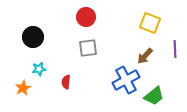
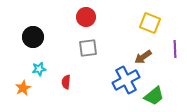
brown arrow: moved 2 px left, 1 px down; rotated 12 degrees clockwise
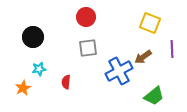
purple line: moved 3 px left
blue cross: moved 7 px left, 9 px up
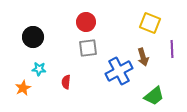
red circle: moved 5 px down
brown arrow: rotated 72 degrees counterclockwise
cyan star: rotated 16 degrees clockwise
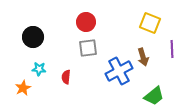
red semicircle: moved 5 px up
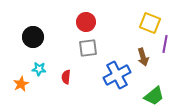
purple line: moved 7 px left, 5 px up; rotated 12 degrees clockwise
blue cross: moved 2 px left, 4 px down
orange star: moved 2 px left, 4 px up
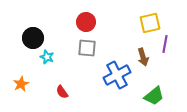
yellow square: rotated 35 degrees counterclockwise
black circle: moved 1 px down
gray square: moved 1 px left; rotated 12 degrees clockwise
cyan star: moved 8 px right, 12 px up; rotated 16 degrees clockwise
red semicircle: moved 4 px left, 15 px down; rotated 40 degrees counterclockwise
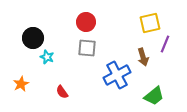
purple line: rotated 12 degrees clockwise
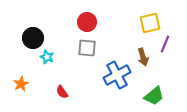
red circle: moved 1 px right
